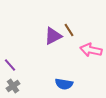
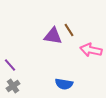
purple triangle: rotated 36 degrees clockwise
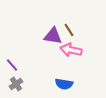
pink arrow: moved 20 px left
purple line: moved 2 px right
gray cross: moved 3 px right, 2 px up
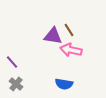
purple line: moved 3 px up
gray cross: rotated 16 degrees counterclockwise
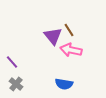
purple triangle: rotated 42 degrees clockwise
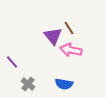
brown line: moved 2 px up
gray cross: moved 12 px right
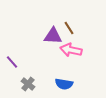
purple triangle: rotated 48 degrees counterclockwise
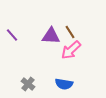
brown line: moved 1 px right, 4 px down
purple triangle: moved 2 px left
pink arrow: rotated 55 degrees counterclockwise
purple line: moved 27 px up
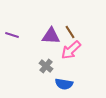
purple line: rotated 32 degrees counterclockwise
gray cross: moved 18 px right, 18 px up
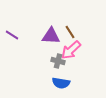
purple line: rotated 16 degrees clockwise
gray cross: moved 12 px right, 5 px up; rotated 24 degrees counterclockwise
blue semicircle: moved 3 px left, 1 px up
